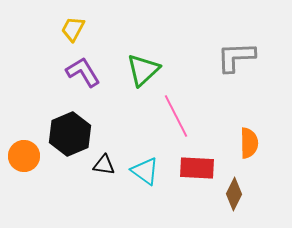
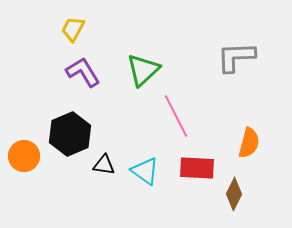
orange semicircle: rotated 16 degrees clockwise
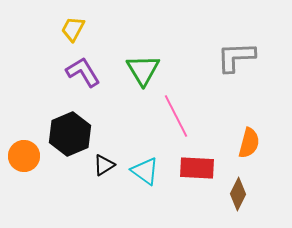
green triangle: rotated 18 degrees counterclockwise
black triangle: rotated 40 degrees counterclockwise
brown diamond: moved 4 px right
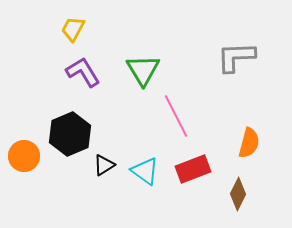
red rectangle: moved 4 px left, 1 px down; rotated 24 degrees counterclockwise
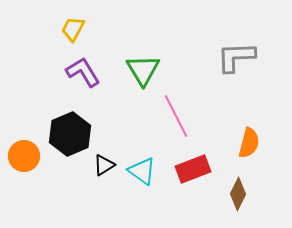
cyan triangle: moved 3 px left
